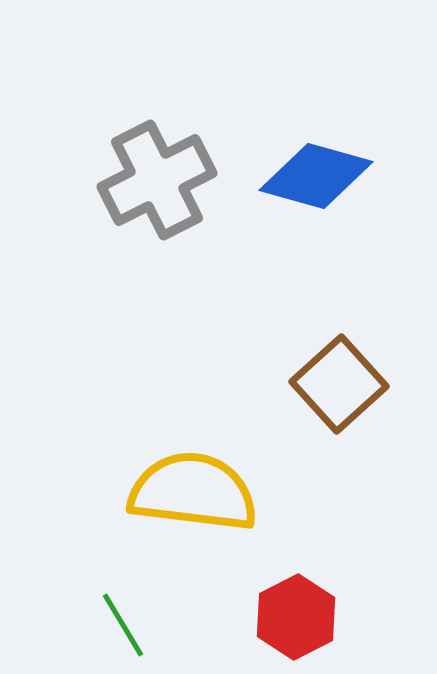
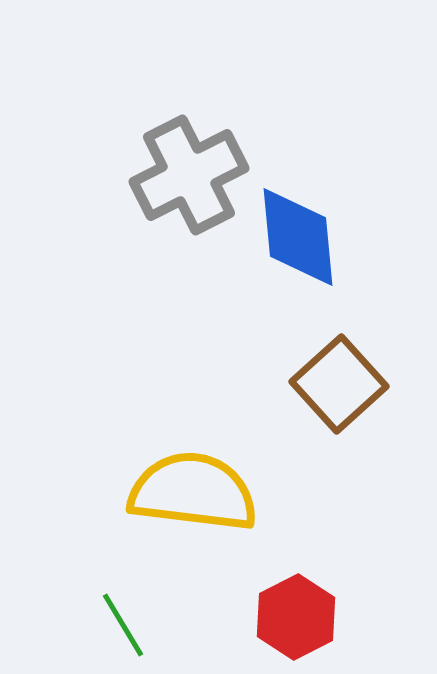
blue diamond: moved 18 px left, 61 px down; rotated 69 degrees clockwise
gray cross: moved 32 px right, 5 px up
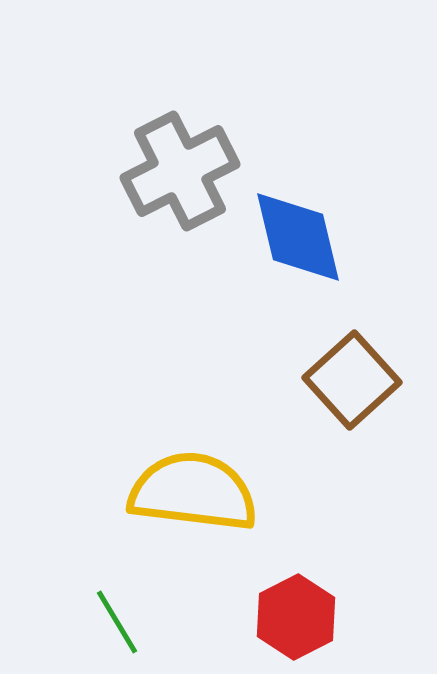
gray cross: moved 9 px left, 4 px up
blue diamond: rotated 8 degrees counterclockwise
brown square: moved 13 px right, 4 px up
green line: moved 6 px left, 3 px up
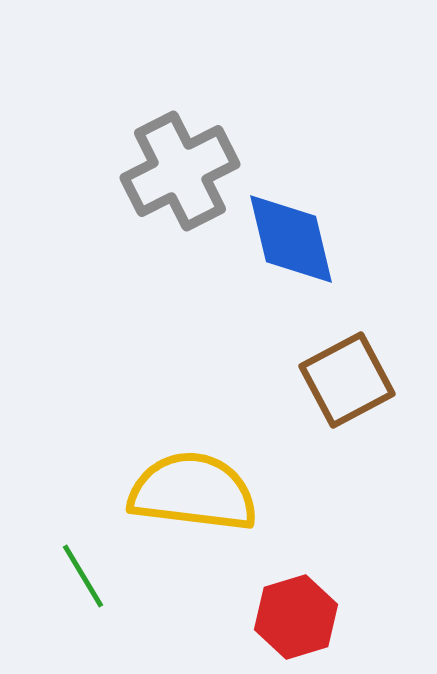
blue diamond: moved 7 px left, 2 px down
brown square: moved 5 px left; rotated 14 degrees clockwise
red hexagon: rotated 10 degrees clockwise
green line: moved 34 px left, 46 px up
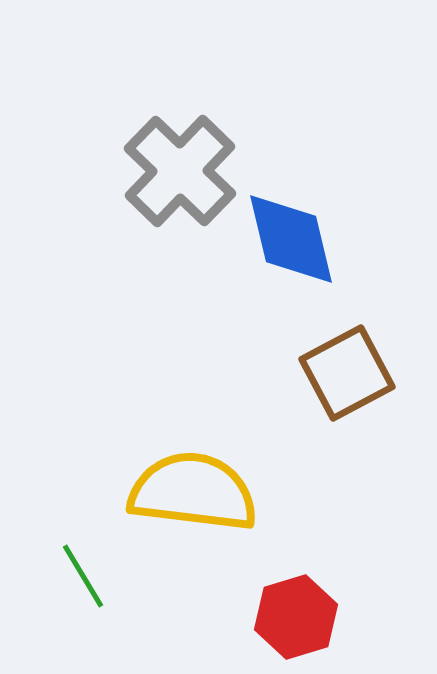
gray cross: rotated 19 degrees counterclockwise
brown square: moved 7 px up
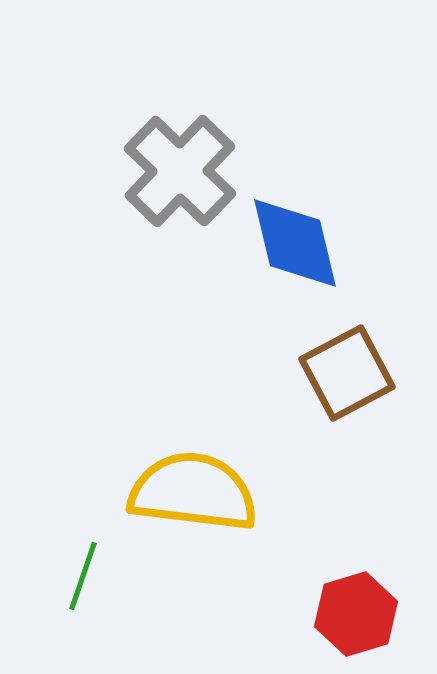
blue diamond: moved 4 px right, 4 px down
green line: rotated 50 degrees clockwise
red hexagon: moved 60 px right, 3 px up
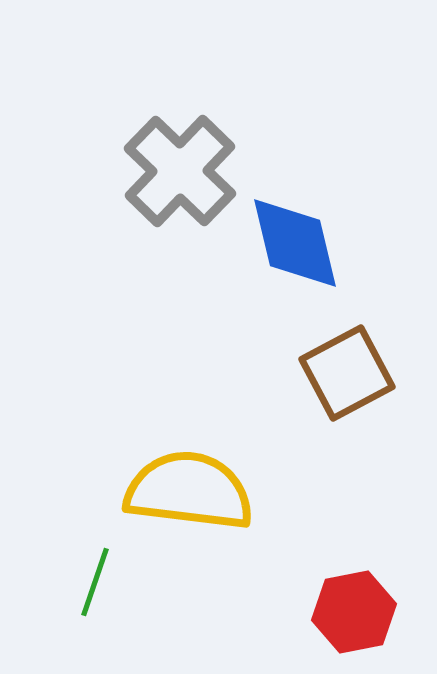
yellow semicircle: moved 4 px left, 1 px up
green line: moved 12 px right, 6 px down
red hexagon: moved 2 px left, 2 px up; rotated 6 degrees clockwise
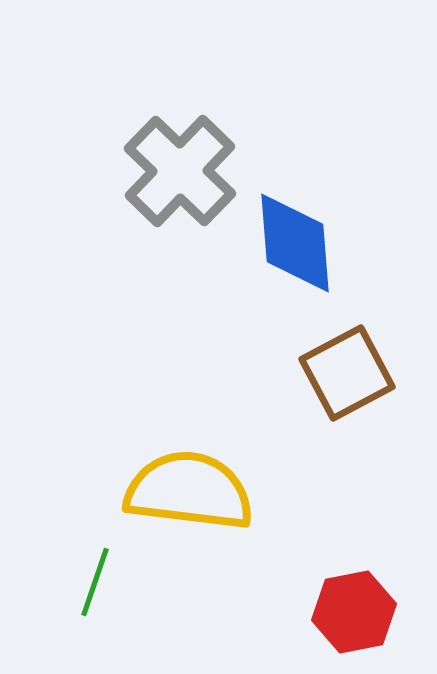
blue diamond: rotated 9 degrees clockwise
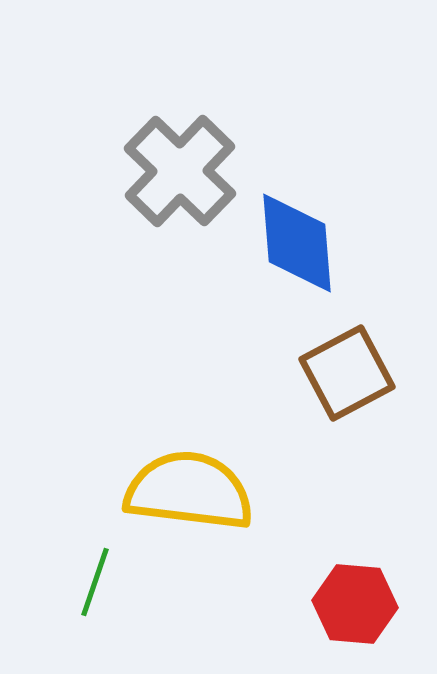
blue diamond: moved 2 px right
red hexagon: moved 1 px right, 8 px up; rotated 16 degrees clockwise
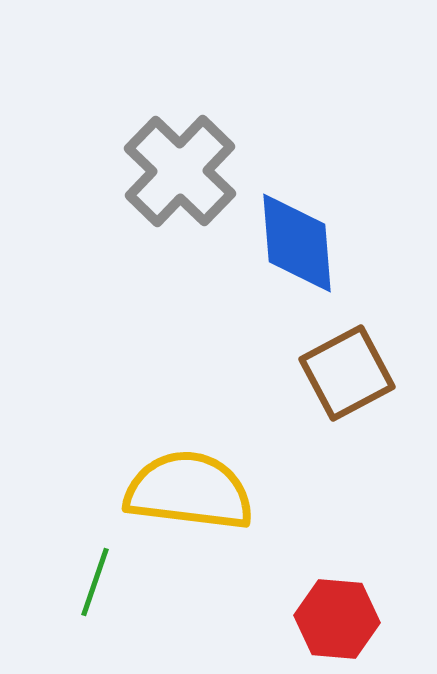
red hexagon: moved 18 px left, 15 px down
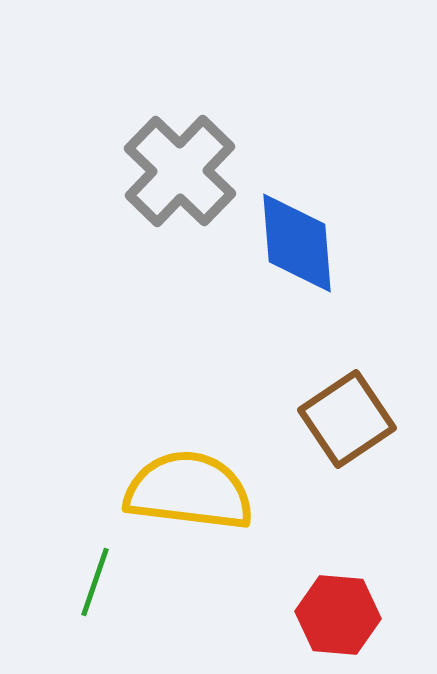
brown square: moved 46 px down; rotated 6 degrees counterclockwise
red hexagon: moved 1 px right, 4 px up
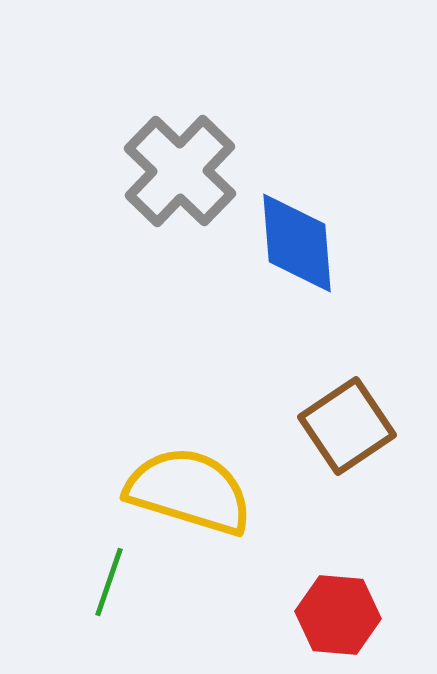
brown square: moved 7 px down
yellow semicircle: rotated 10 degrees clockwise
green line: moved 14 px right
